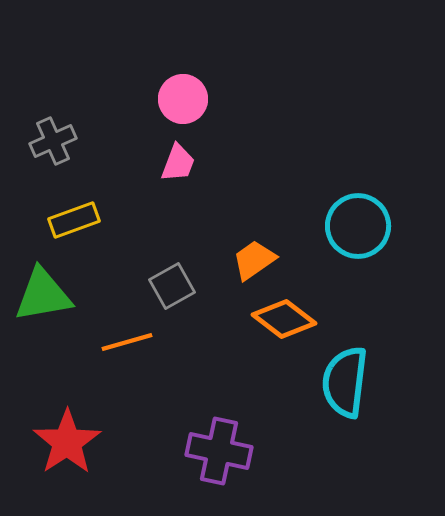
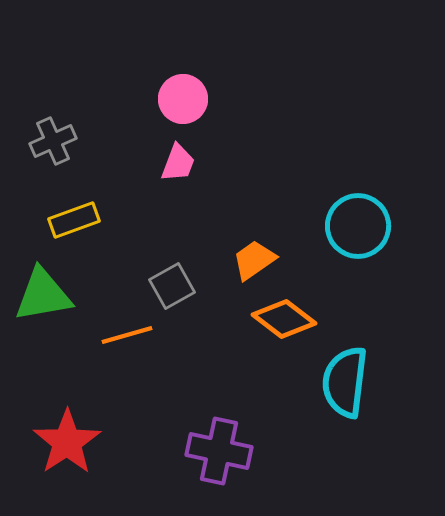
orange line: moved 7 px up
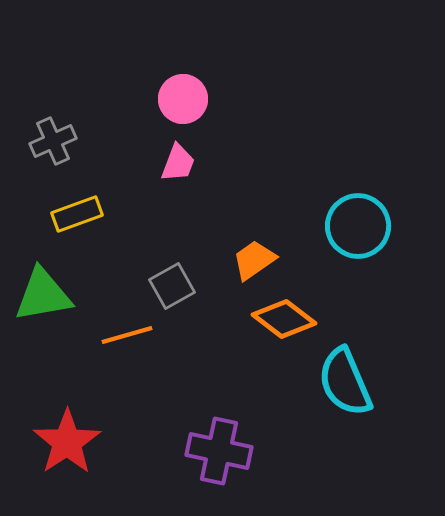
yellow rectangle: moved 3 px right, 6 px up
cyan semicircle: rotated 30 degrees counterclockwise
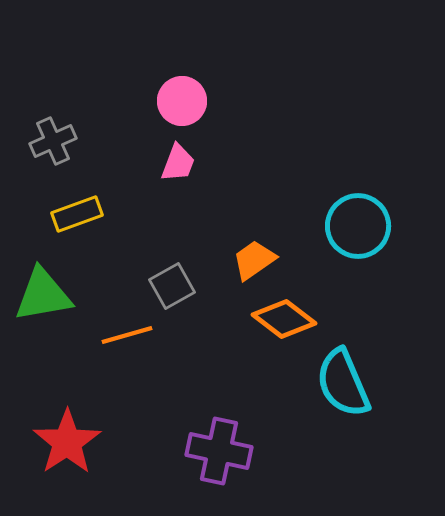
pink circle: moved 1 px left, 2 px down
cyan semicircle: moved 2 px left, 1 px down
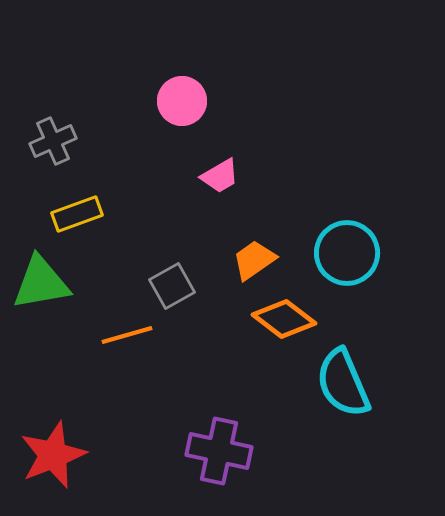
pink trapezoid: moved 42 px right, 13 px down; rotated 39 degrees clockwise
cyan circle: moved 11 px left, 27 px down
green triangle: moved 2 px left, 12 px up
red star: moved 14 px left, 13 px down; rotated 12 degrees clockwise
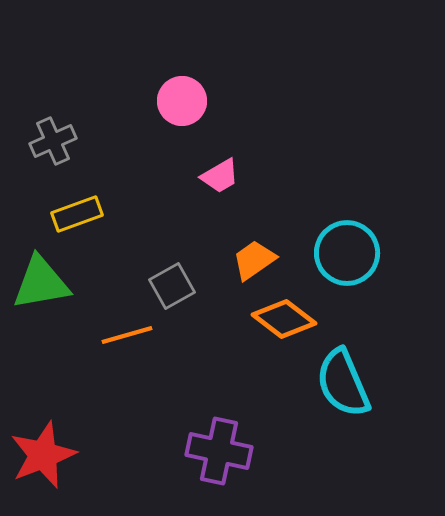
red star: moved 10 px left
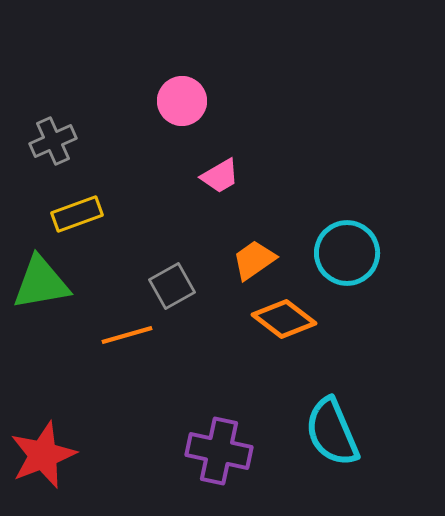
cyan semicircle: moved 11 px left, 49 px down
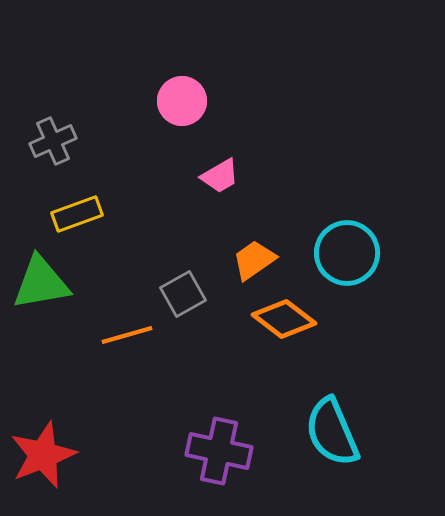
gray square: moved 11 px right, 8 px down
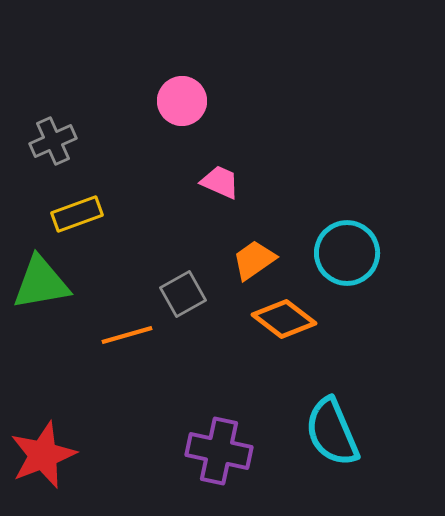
pink trapezoid: moved 6 px down; rotated 126 degrees counterclockwise
